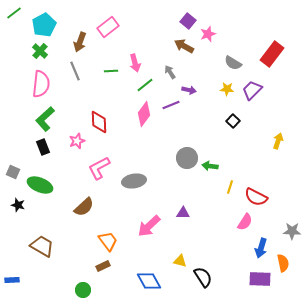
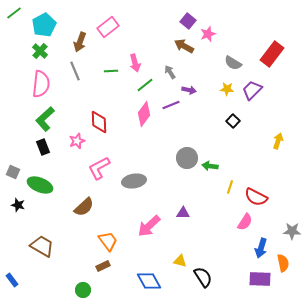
blue rectangle at (12, 280): rotated 56 degrees clockwise
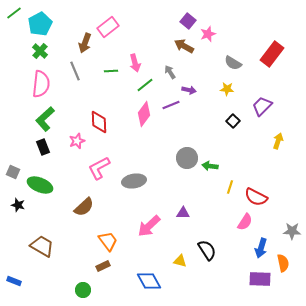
cyan pentagon at (44, 25): moved 4 px left, 1 px up
brown arrow at (80, 42): moved 5 px right, 1 px down
purple trapezoid at (252, 90): moved 10 px right, 16 px down
black semicircle at (203, 277): moved 4 px right, 27 px up
blue rectangle at (12, 280): moved 2 px right, 1 px down; rotated 32 degrees counterclockwise
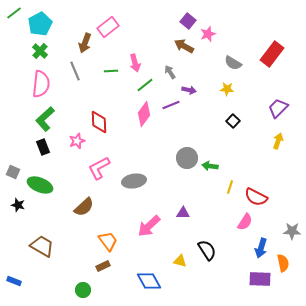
purple trapezoid at (262, 106): moved 16 px right, 2 px down
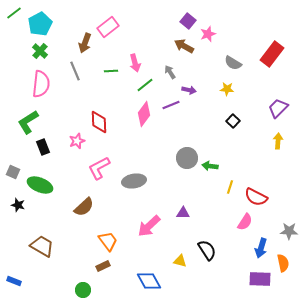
green L-shape at (45, 119): moved 17 px left, 3 px down; rotated 10 degrees clockwise
yellow arrow at (278, 141): rotated 14 degrees counterclockwise
gray star at (292, 231): moved 3 px left
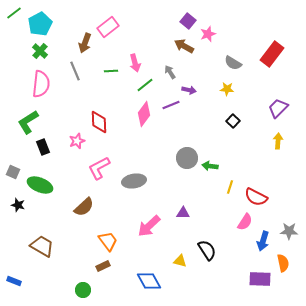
blue arrow at (261, 248): moved 2 px right, 7 px up
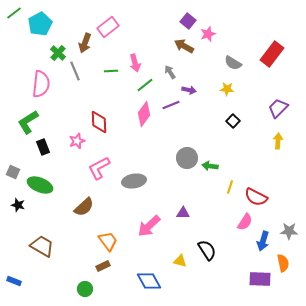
green cross at (40, 51): moved 18 px right, 2 px down
green circle at (83, 290): moved 2 px right, 1 px up
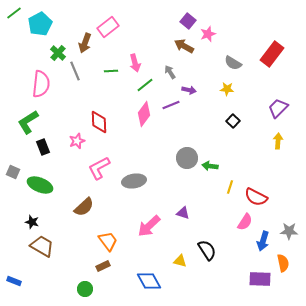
black star at (18, 205): moved 14 px right, 17 px down
purple triangle at (183, 213): rotated 16 degrees clockwise
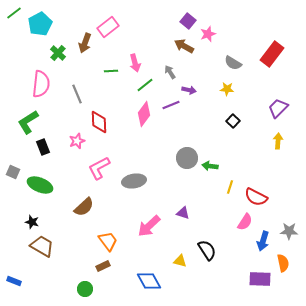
gray line at (75, 71): moved 2 px right, 23 px down
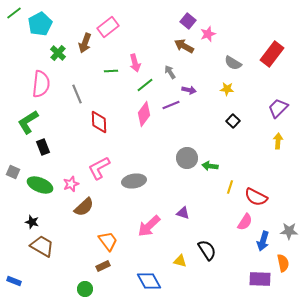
pink star at (77, 141): moved 6 px left, 43 px down
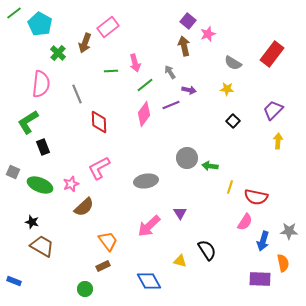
cyan pentagon at (40, 24): rotated 15 degrees counterclockwise
brown arrow at (184, 46): rotated 48 degrees clockwise
purple trapezoid at (278, 108): moved 5 px left, 2 px down
gray ellipse at (134, 181): moved 12 px right
red semicircle at (256, 197): rotated 15 degrees counterclockwise
purple triangle at (183, 213): moved 3 px left; rotated 40 degrees clockwise
